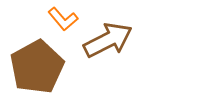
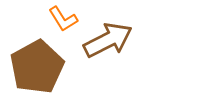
orange L-shape: rotated 8 degrees clockwise
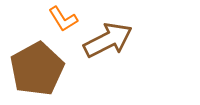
brown pentagon: moved 2 px down
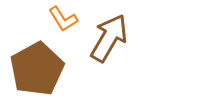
brown arrow: moved 1 px right, 2 px up; rotated 33 degrees counterclockwise
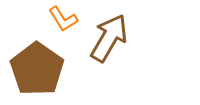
brown pentagon: rotated 8 degrees counterclockwise
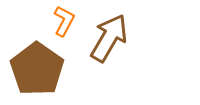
orange L-shape: moved 1 px right, 2 px down; rotated 120 degrees counterclockwise
